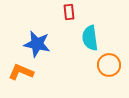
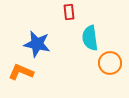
orange circle: moved 1 px right, 2 px up
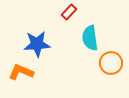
red rectangle: rotated 49 degrees clockwise
blue star: rotated 16 degrees counterclockwise
orange circle: moved 1 px right
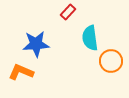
red rectangle: moved 1 px left
blue star: moved 1 px left
orange circle: moved 2 px up
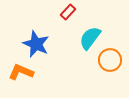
cyan semicircle: rotated 45 degrees clockwise
blue star: rotated 28 degrees clockwise
orange circle: moved 1 px left, 1 px up
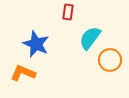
red rectangle: rotated 35 degrees counterclockwise
orange L-shape: moved 2 px right, 1 px down
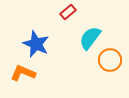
red rectangle: rotated 42 degrees clockwise
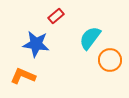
red rectangle: moved 12 px left, 4 px down
blue star: rotated 16 degrees counterclockwise
orange L-shape: moved 3 px down
